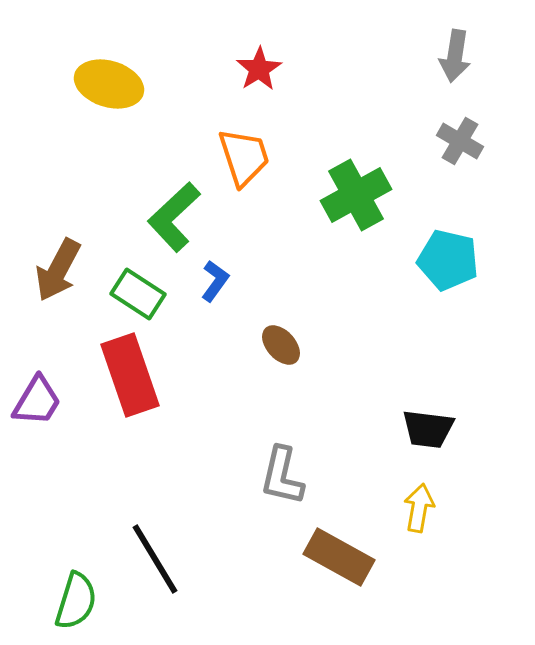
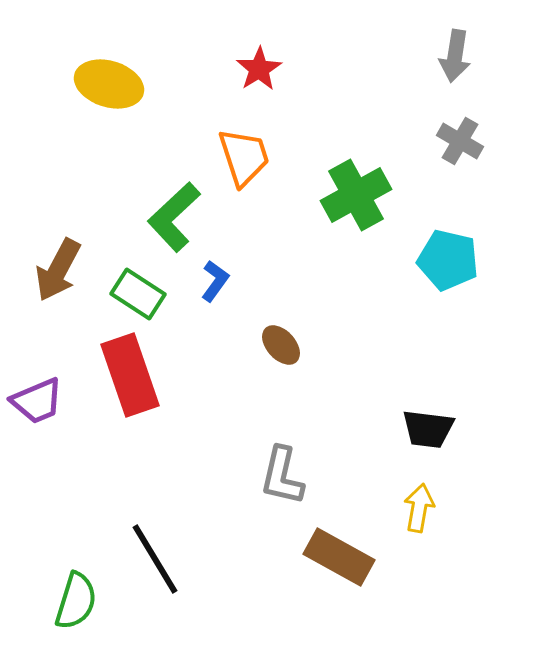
purple trapezoid: rotated 36 degrees clockwise
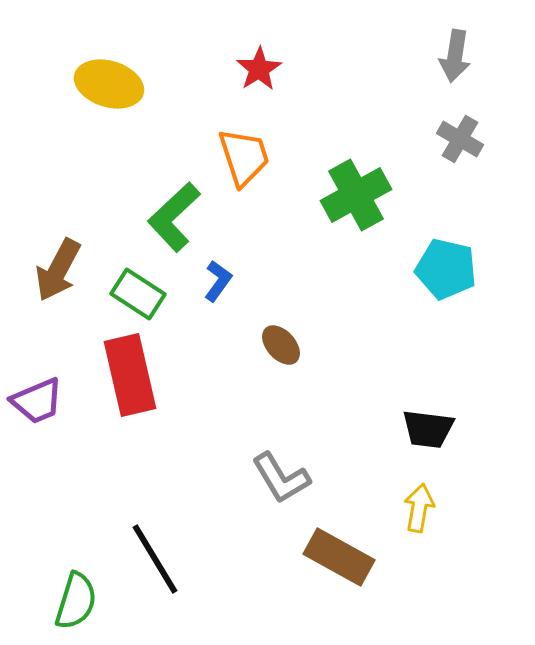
gray cross: moved 2 px up
cyan pentagon: moved 2 px left, 9 px down
blue L-shape: moved 3 px right
red rectangle: rotated 6 degrees clockwise
gray L-shape: moved 1 px left, 2 px down; rotated 44 degrees counterclockwise
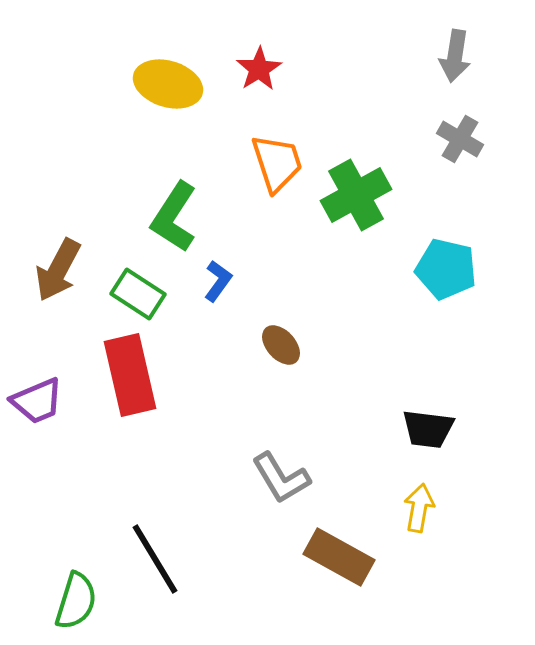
yellow ellipse: moved 59 px right
orange trapezoid: moved 33 px right, 6 px down
green L-shape: rotated 14 degrees counterclockwise
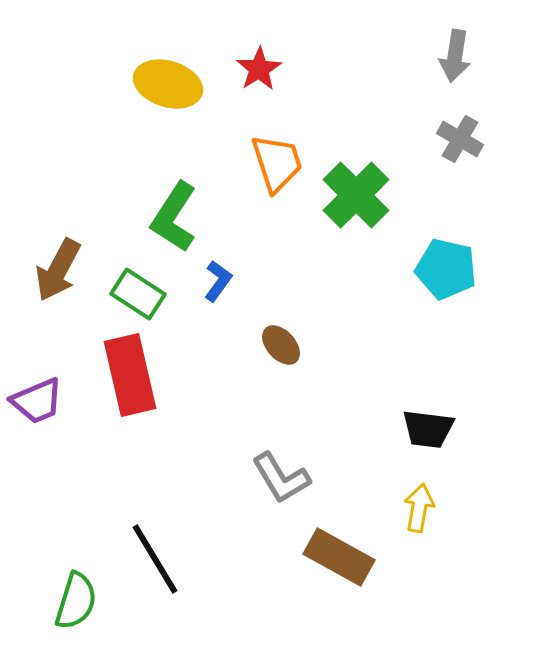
green cross: rotated 16 degrees counterclockwise
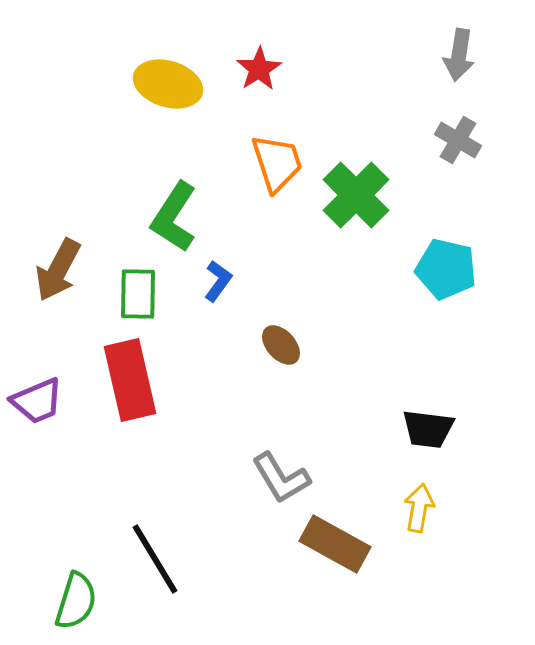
gray arrow: moved 4 px right, 1 px up
gray cross: moved 2 px left, 1 px down
green rectangle: rotated 58 degrees clockwise
red rectangle: moved 5 px down
brown rectangle: moved 4 px left, 13 px up
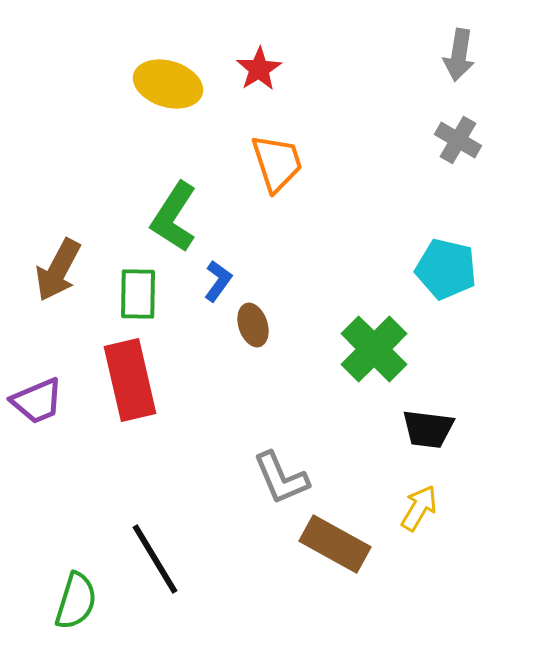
green cross: moved 18 px right, 154 px down
brown ellipse: moved 28 px left, 20 px up; rotated 24 degrees clockwise
gray L-shape: rotated 8 degrees clockwise
yellow arrow: rotated 21 degrees clockwise
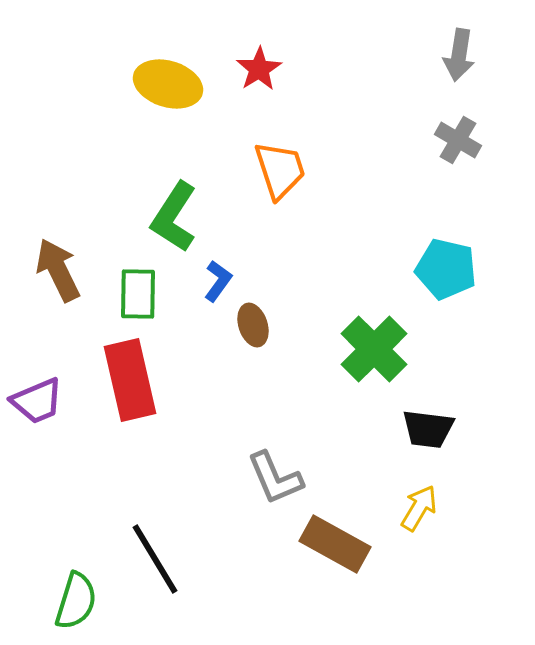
orange trapezoid: moved 3 px right, 7 px down
brown arrow: rotated 126 degrees clockwise
gray L-shape: moved 6 px left
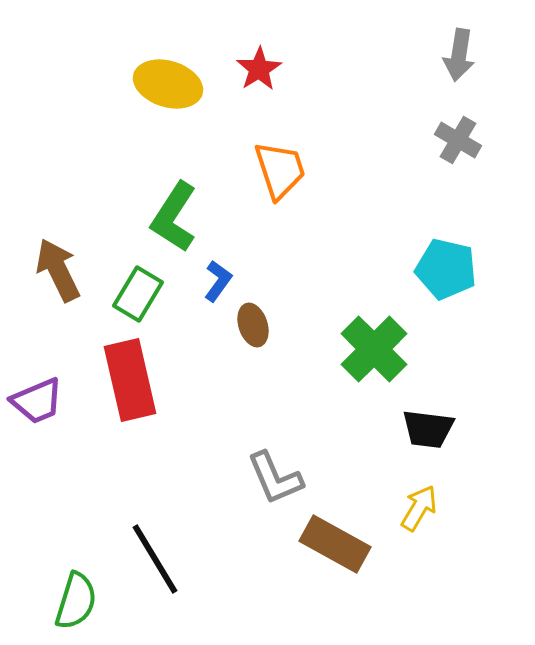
green rectangle: rotated 30 degrees clockwise
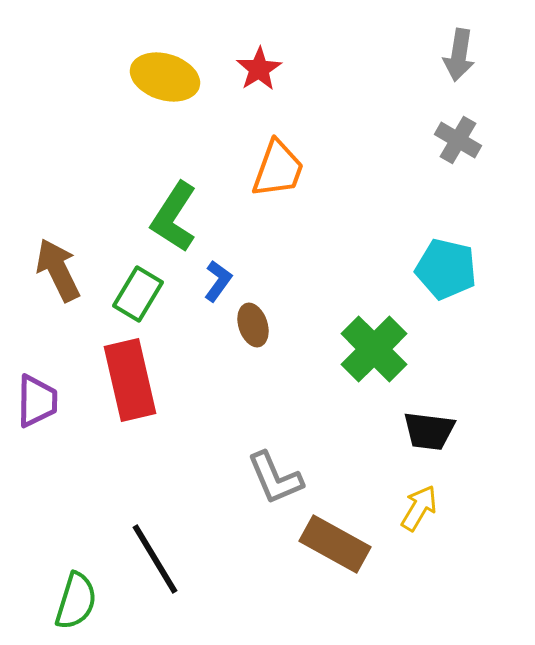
yellow ellipse: moved 3 px left, 7 px up
orange trapezoid: moved 2 px left, 1 px up; rotated 38 degrees clockwise
purple trapezoid: rotated 66 degrees counterclockwise
black trapezoid: moved 1 px right, 2 px down
